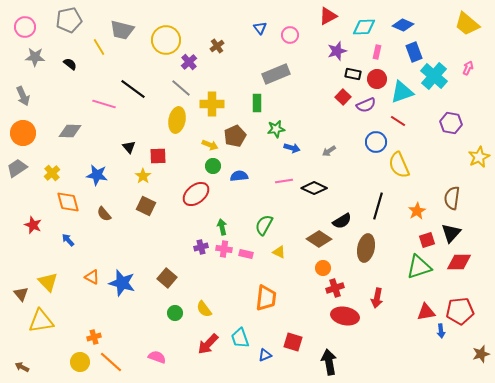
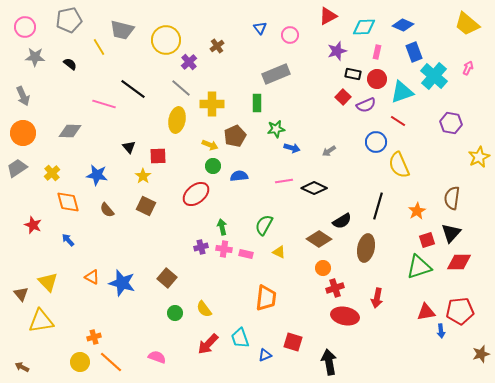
brown semicircle at (104, 214): moved 3 px right, 4 px up
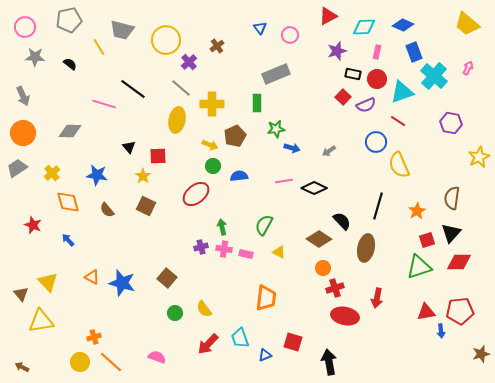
black semicircle at (342, 221): rotated 102 degrees counterclockwise
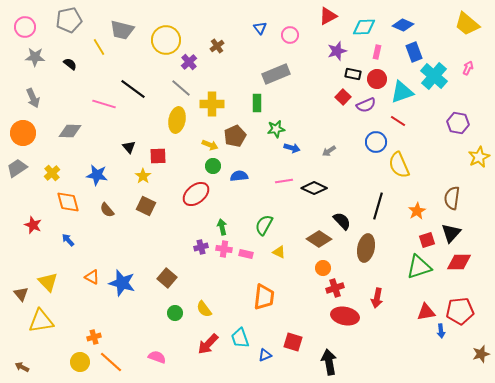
gray arrow at (23, 96): moved 10 px right, 2 px down
purple hexagon at (451, 123): moved 7 px right
orange trapezoid at (266, 298): moved 2 px left, 1 px up
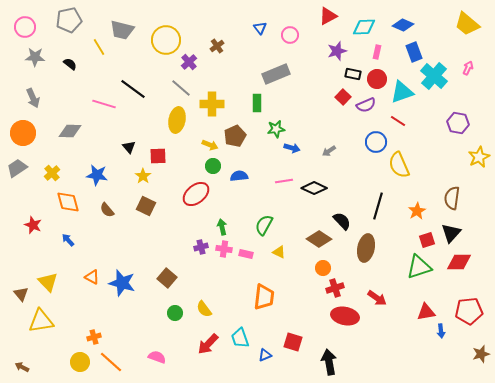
red arrow at (377, 298): rotated 66 degrees counterclockwise
red pentagon at (460, 311): moved 9 px right
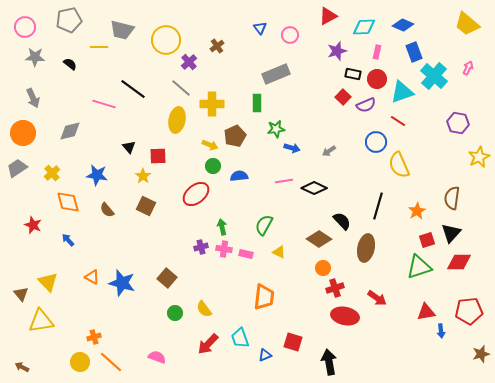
yellow line at (99, 47): rotated 60 degrees counterclockwise
gray diamond at (70, 131): rotated 15 degrees counterclockwise
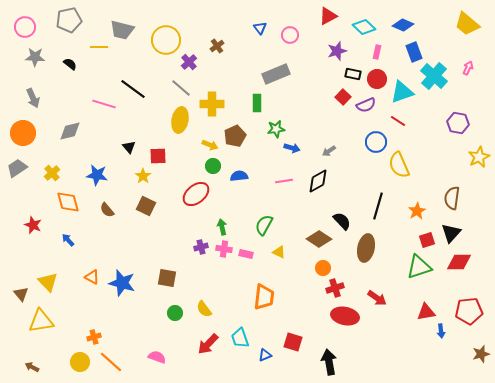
cyan diamond at (364, 27): rotated 45 degrees clockwise
yellow ellipse at (177, 120): moved 3 px right
black diamond at (314, 188): moved 4 px right, 7 px up; rotated 55 degrees counterclockwise
brown square at (167, 278): rotated 30 degrees counterclockwise
brown arrow at (22, 367): moved 10 px right
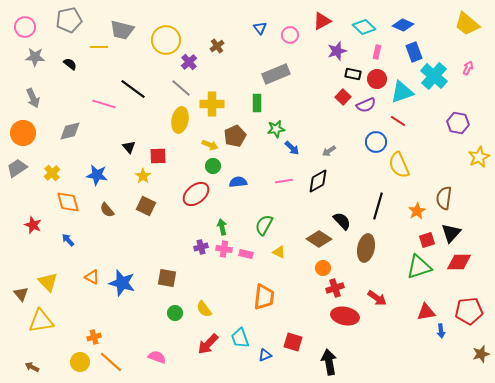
red triangle at (328, 16): moved 6 px left, 5 px down
blue arrow at (292, 148): rotated 28 degrees clockwise
blue semicircle at (239, 176): moved 1 px left, 6 px down
brown semicircle at (452, 198): moved 8 px left
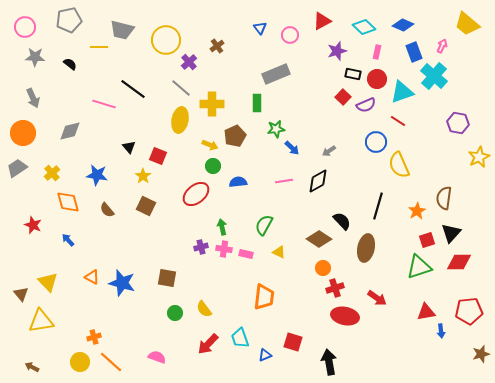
pink arrow at (468, 68): moved 26 px left, 22 px up
red square at (158, 156): rotated 24 degrees clockwise
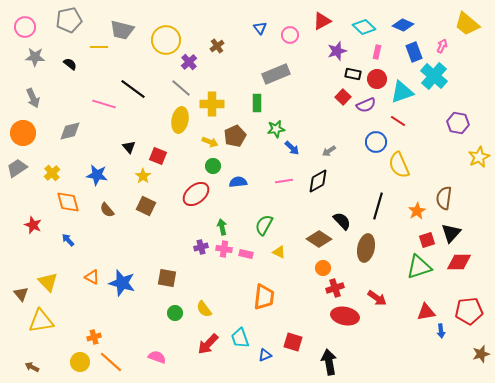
yellow arrow at (210, 145): moved 3 px up
